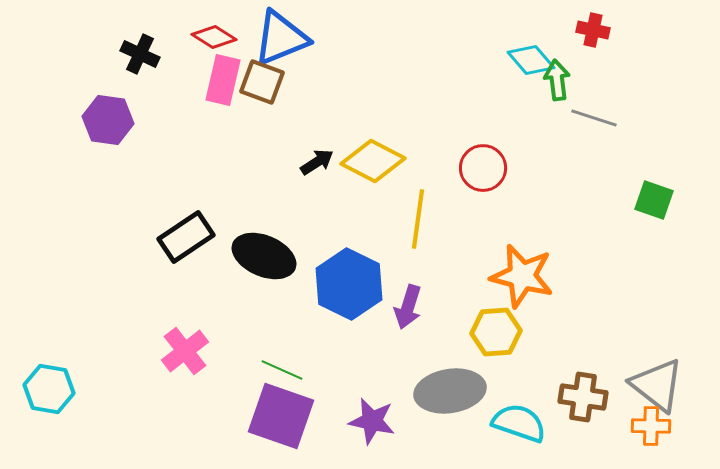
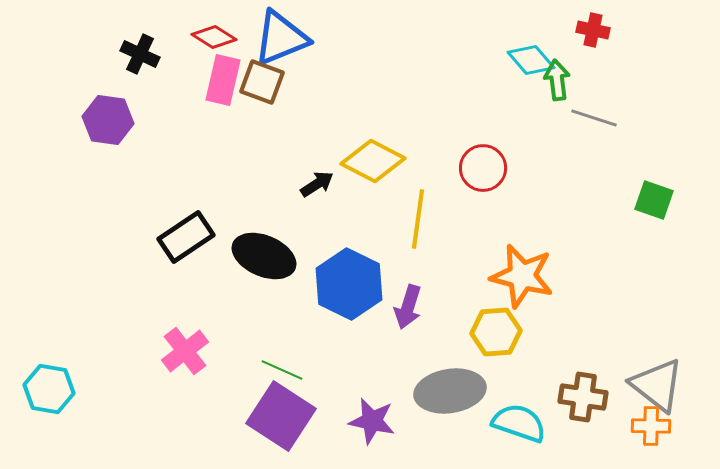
black arrow: moved 22 px down
purple square: rotated 14 degrees clockwise
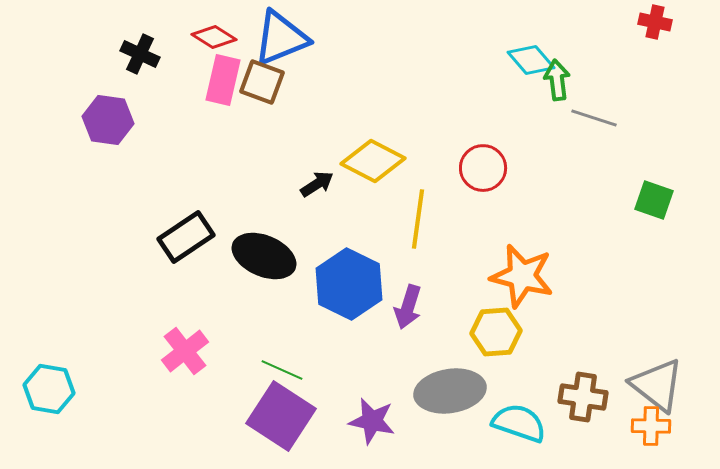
red cross: moved 62 px right, 8 px up
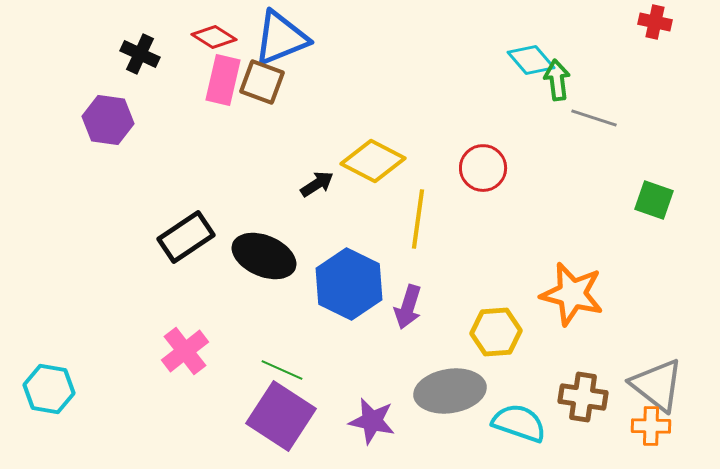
orange star: moved 50 px right, 18 px down
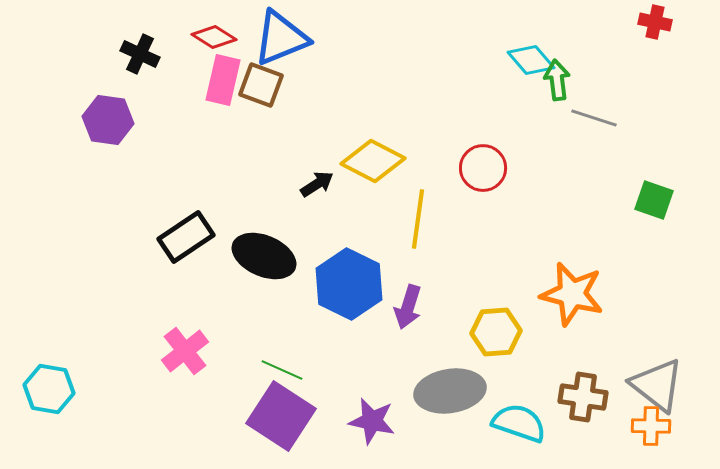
brown square: moved 1 px left, 3 px down
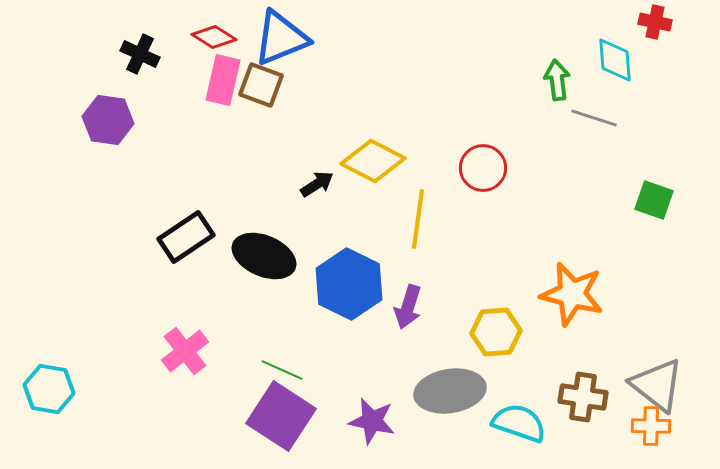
cyan diamond: moved 84 px right; rotated 36 degrees clockwise
